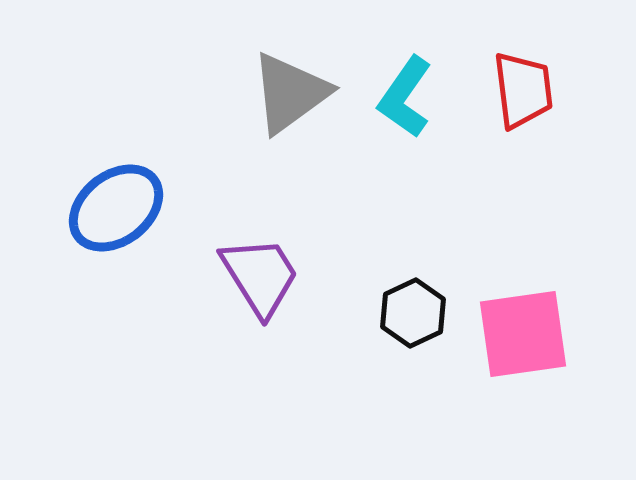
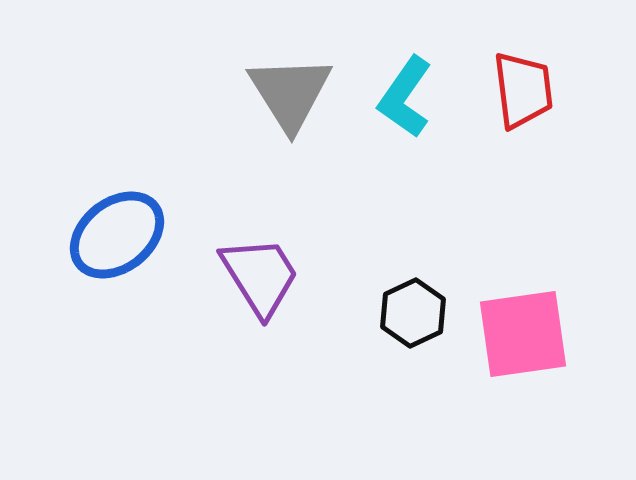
gray triangle: rotated 26 degrees counterclockwise
blue ellipse: moved 1 px right, 27 px down
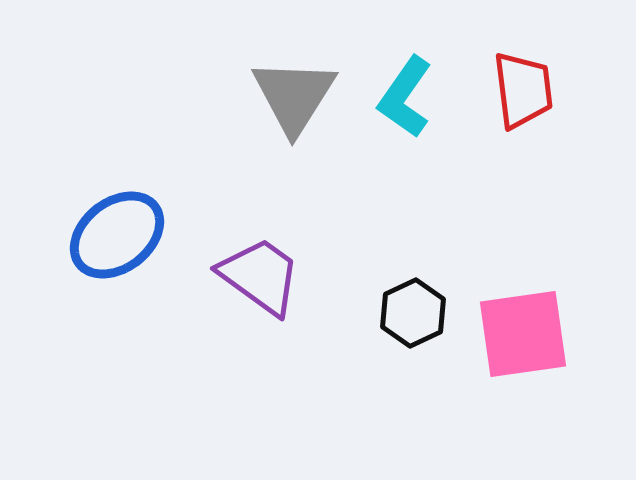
gray triangle: moved 4 px right, 3 px down; rotated 4 degrees clockwise
purple trapezoid: rotated 22 degrees counterclockwise
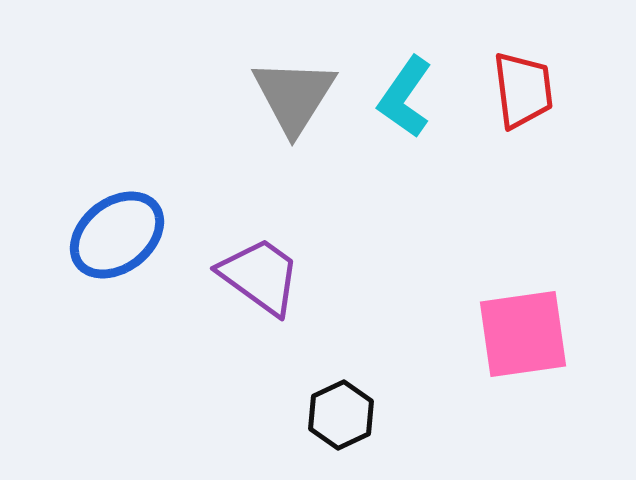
black hexagon: moved 72 px left, 102 px down
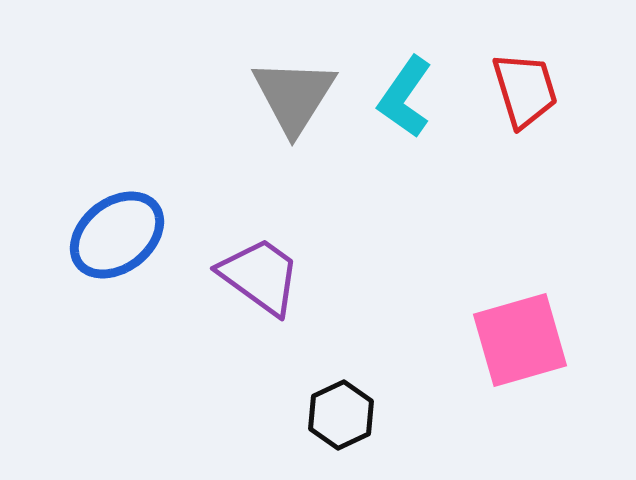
red trapezoid: moved 2 px right; rotated 10 degrees counterclockwise
pink square: moved 3 px left, 6 px down; rotated 8 degrees counterclockwise
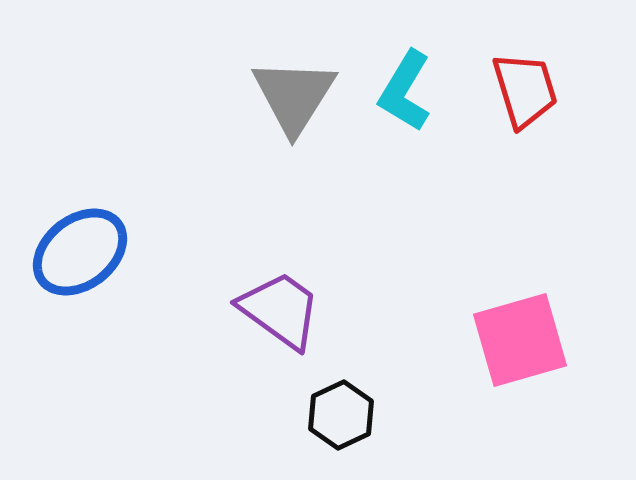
cyan L-shape: moved 6 px up; rotated 4 degrees counterclockwise
blue ellipse: moved 37 px left, 17 px down
purple trapezoid: moved 20 px right, 34 px down
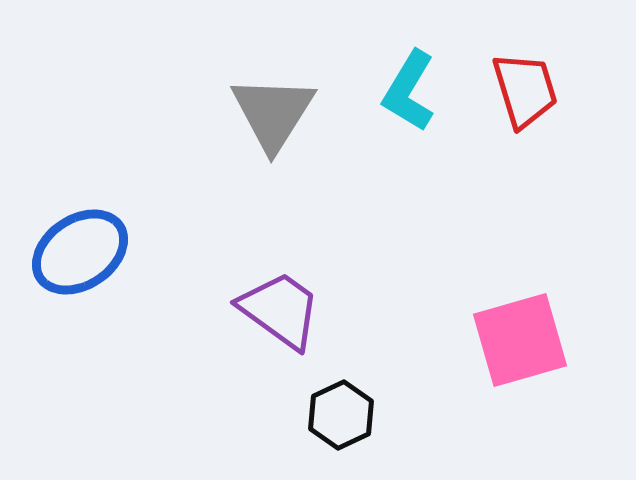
cyan L-shape: moved 4 px right
gray triangle: moved 21 px left, 17 px down
blue ellipse: rotated 4 degrees clockwise
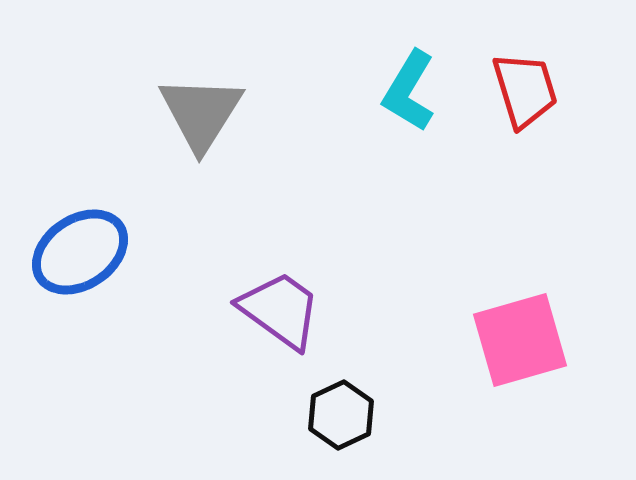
gray triangle: moved 72 px left
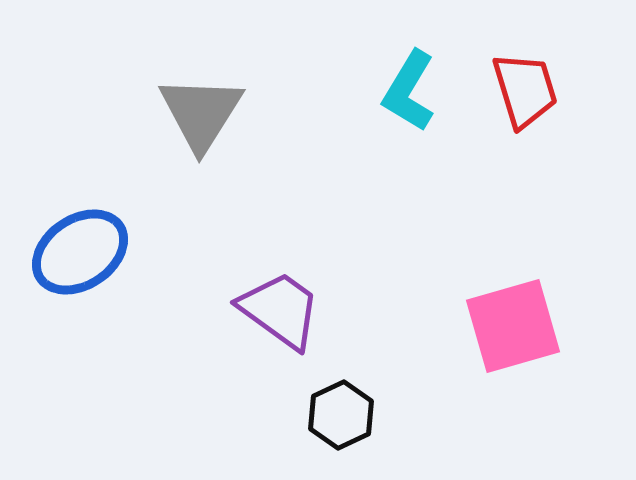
pink square: moved 7 px left, 14 px up
